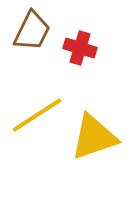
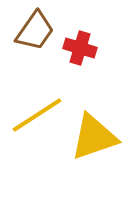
brown trapezoid: moved 3 px right; rotated 9 degrees clockwise
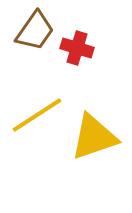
red cross: moved 3 px left
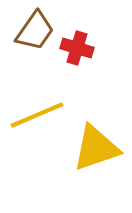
yellow line: rotated 10 degrees clockwise
yellow triangle: moved 2 px right, 11 px down
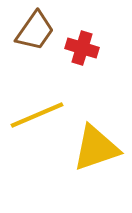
red cross: moved 5 px right
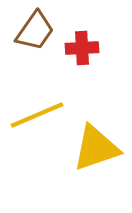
red cross: rotated 20 degrees counterclockwise
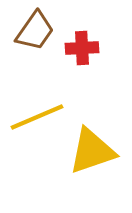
yellow line: moved 2 px down
yellow triangle: moved 4 px left, 3 px down
